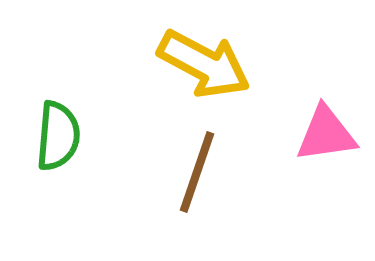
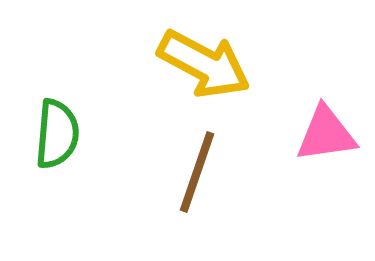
green semicircle: moved 1 px left, 2 px up
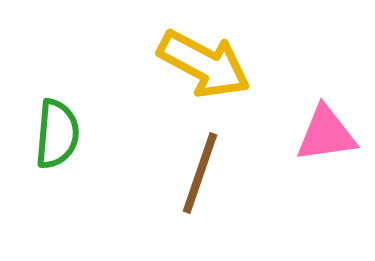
brown line: moved 3 px right, 1 px down
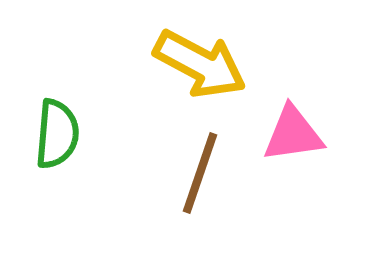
yellow arrow: moved 4 px left
pink triangle: moved 33 px left
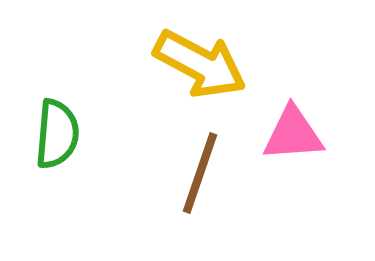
pink triangle: rotated 4 degrees clockwise
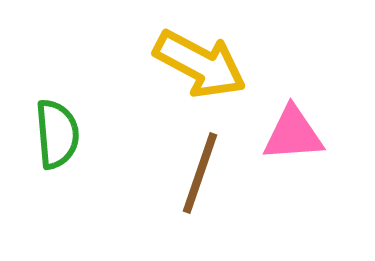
green semicircle: rotated 10 degrees counterclockwise
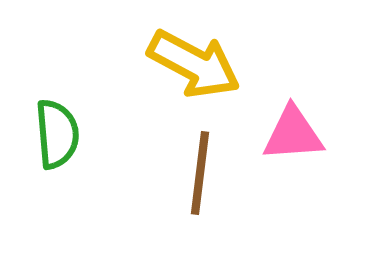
yellow arrow: moved 6 px left
brown line: rotated 12 degrees counterclockwise
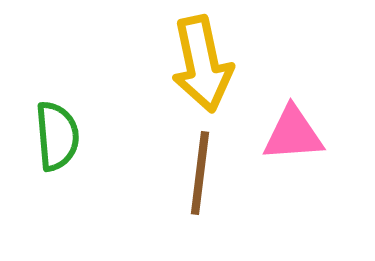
yellow arrow: moved 8 px right; rotated 50 degrees clockwise
green semicircle: moved 2 px down
